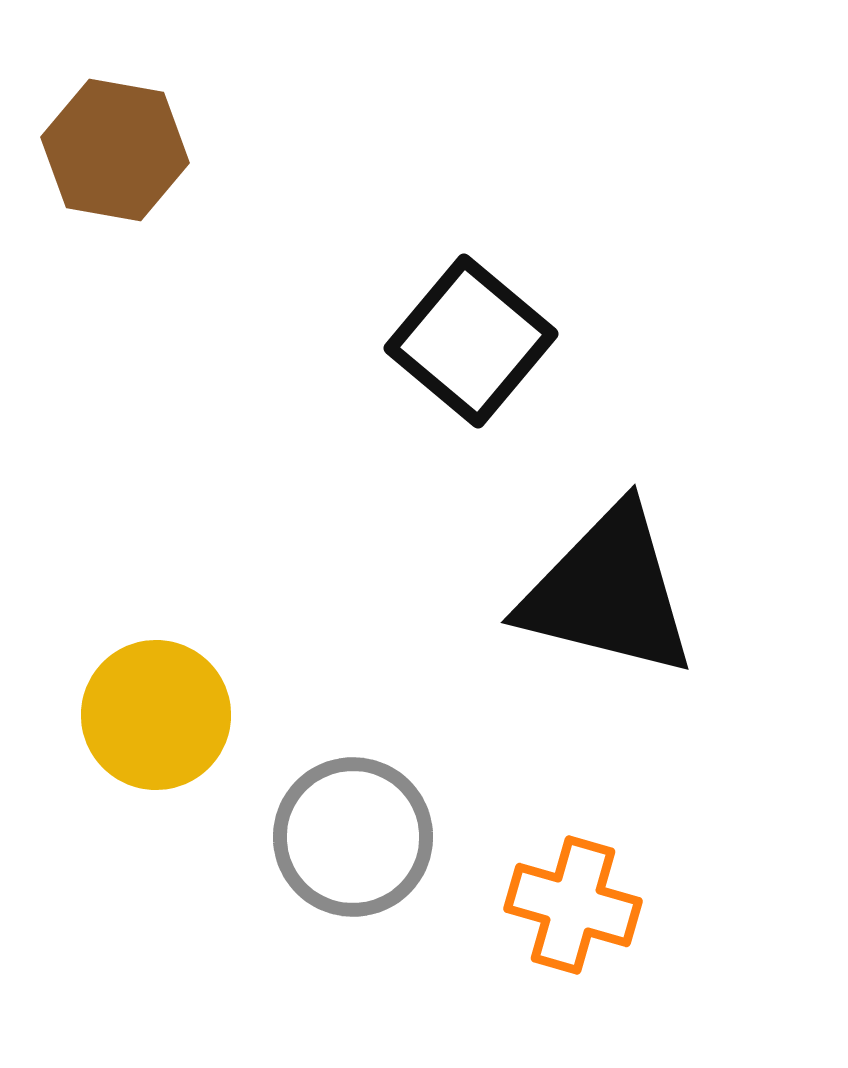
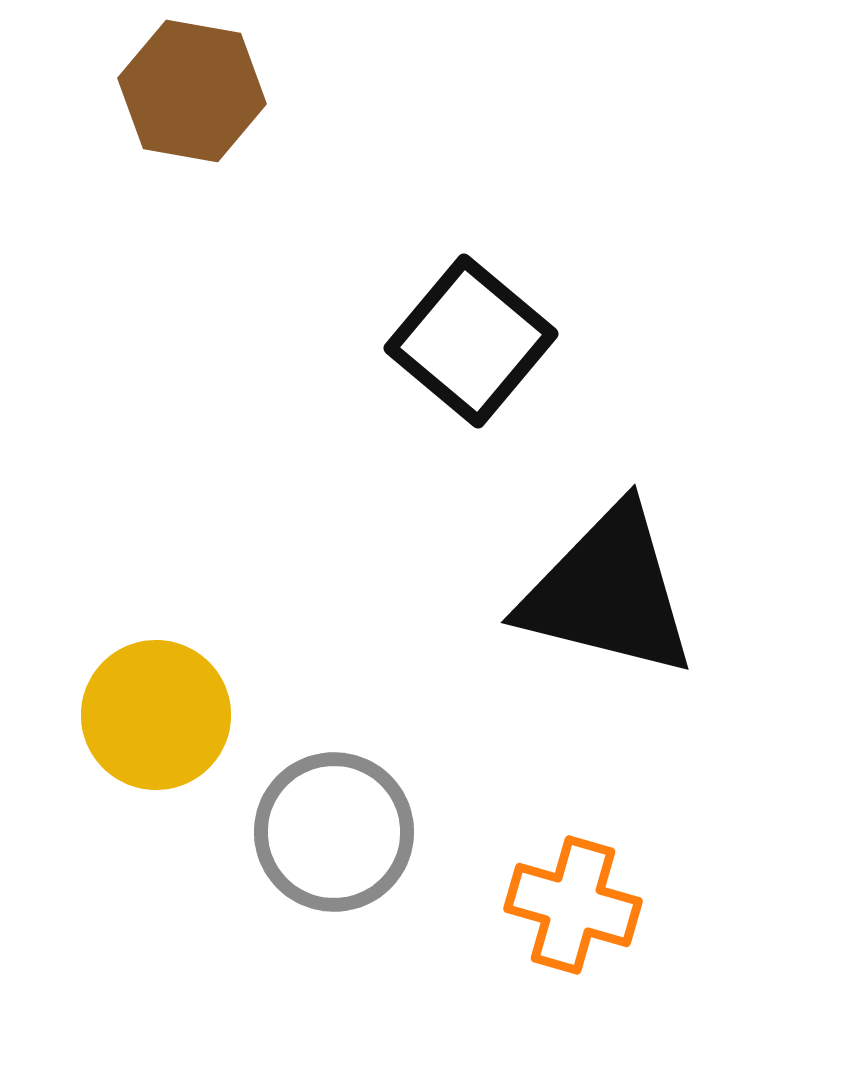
brown hexagon: moved 77 px right, 59 px up
gray circle: moved 19 px left, 5 px up
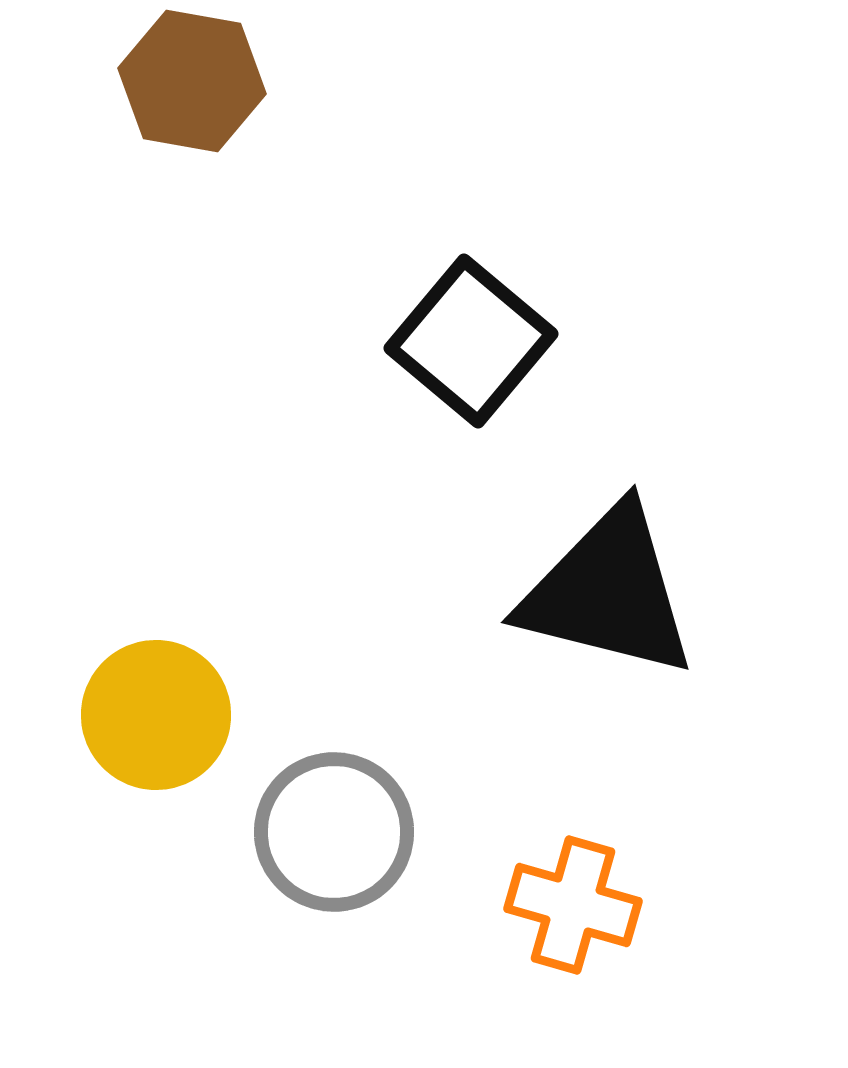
brown hexagon: moved 10 px up
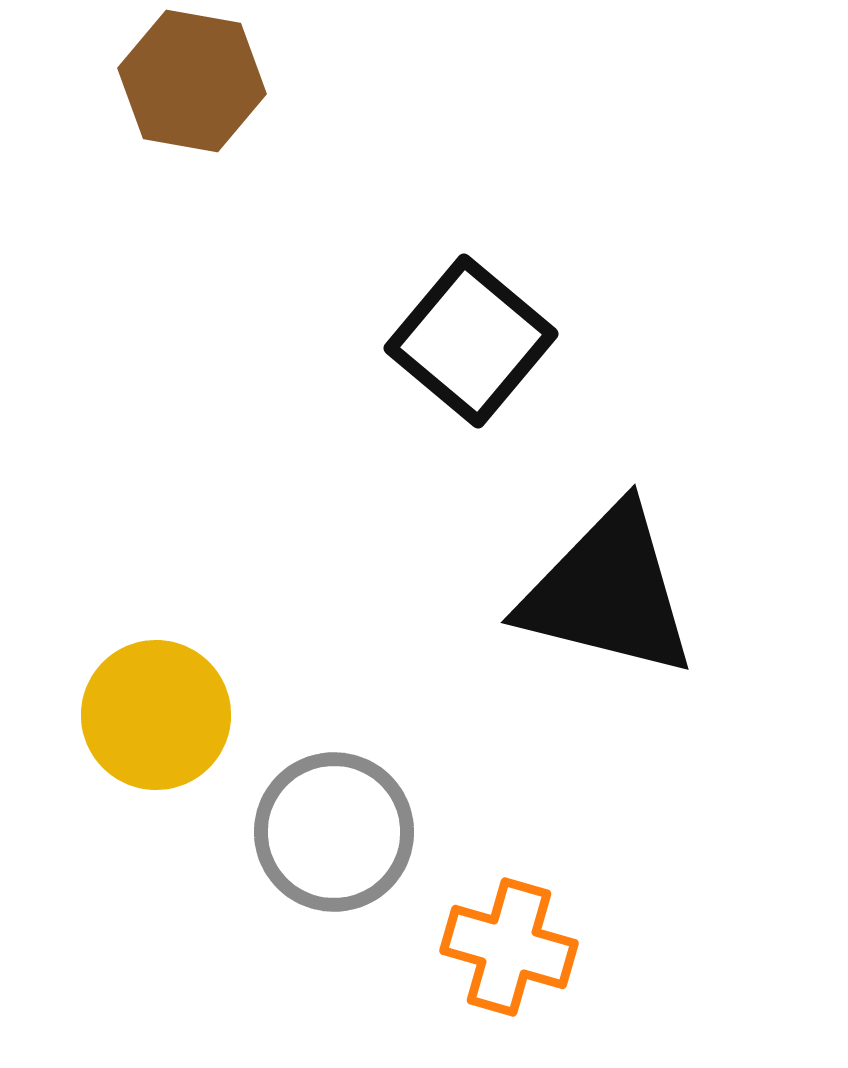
orange cross: moved 64 px left, 42 px down
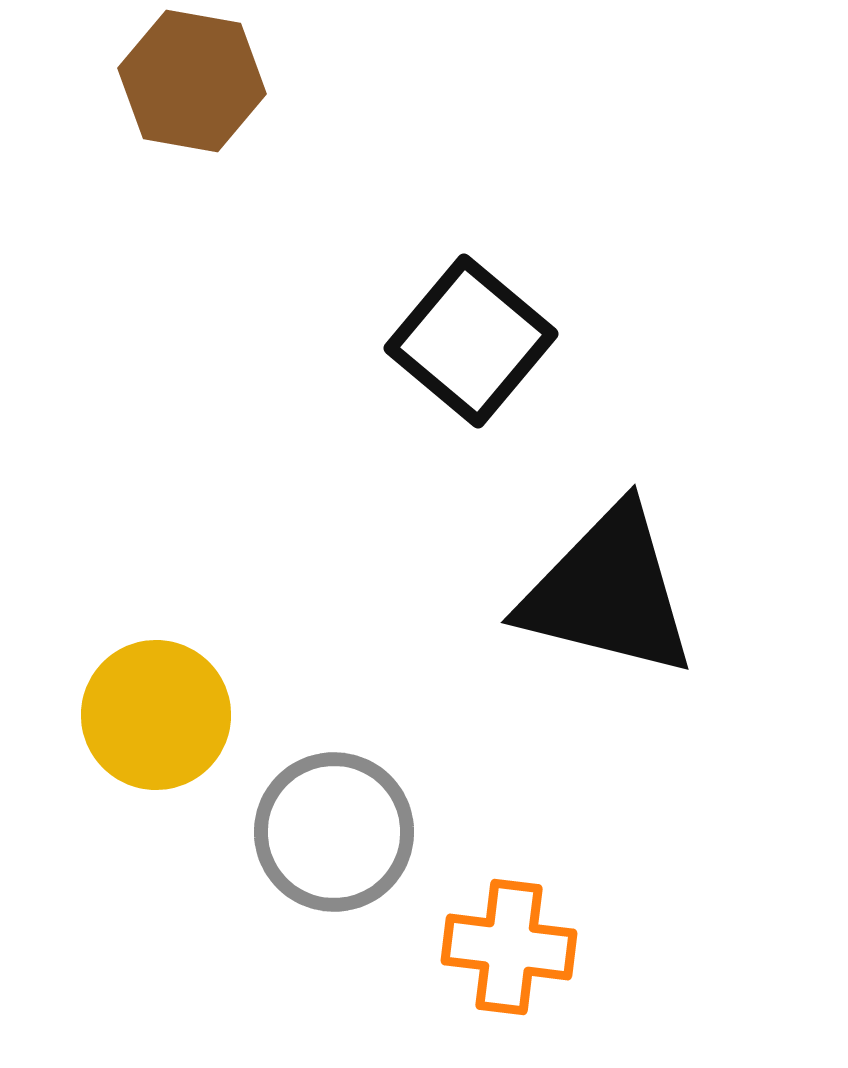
orange cross: rotated 9 degrees counterclockwise
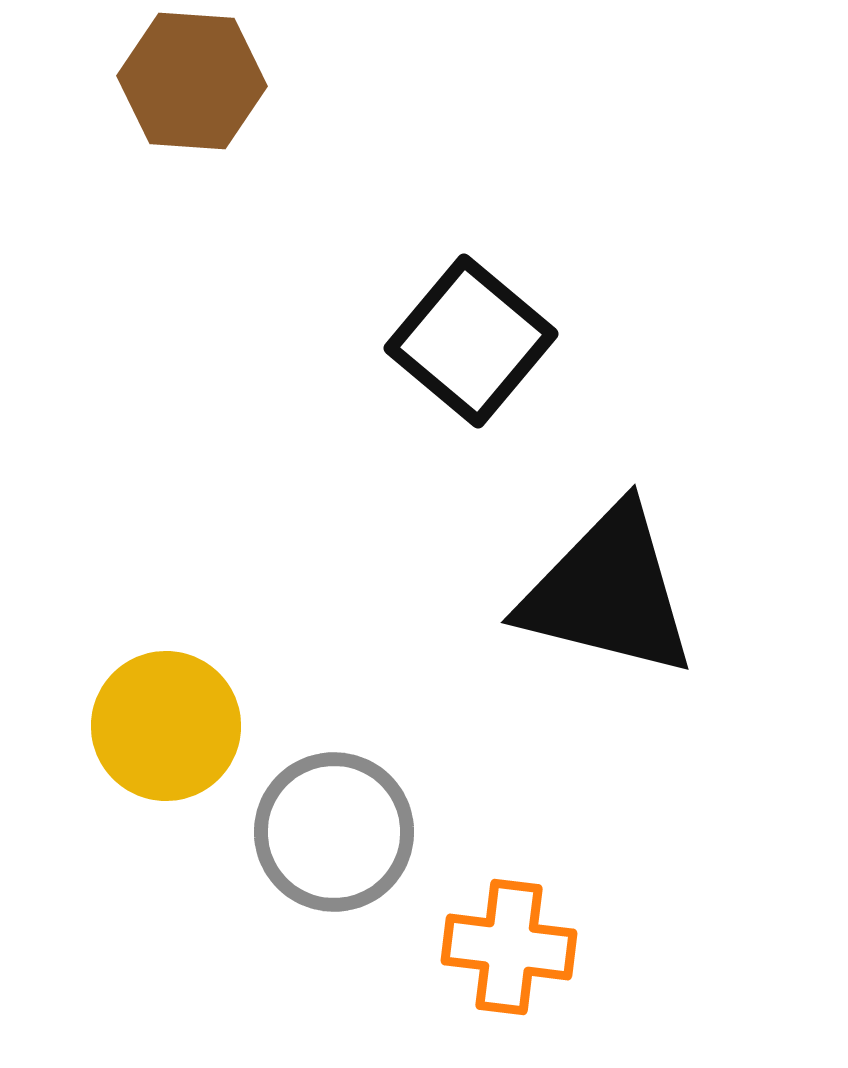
brown hexagon: rotated 6 degrees counterclockwise
yellow circle: moved 10 px right, 11 px down
